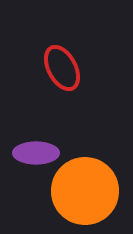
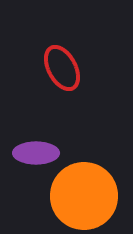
orange circle: moved 1 px left, 5 px down
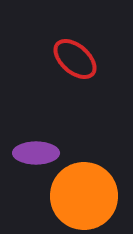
red ellipse: moved 13 px right, 9 px up; rotated 21 degrees counterclockwise
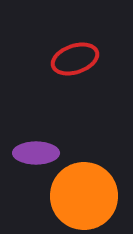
red ellipse: rotated 60 degrees counterclockwise
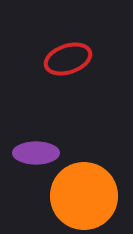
red ellipse: moved 7 px left
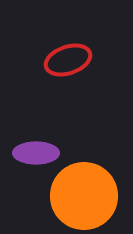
red ellipse: moved 1 px down
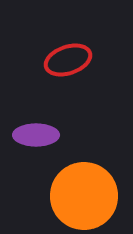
purple ellipse: moved 18 px up
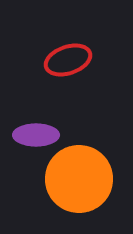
orange circle: moved 5 px left, 17 px up
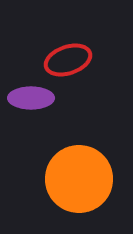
purple ellipse: moved 5 px left, 37 px up
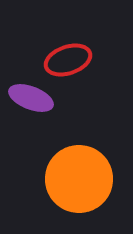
purple ellipse: rotated 21 degrees clockwise
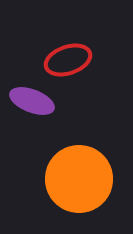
purple ellipse: moved 1 px right, 3 px down
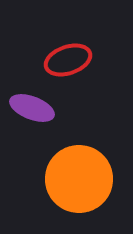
purple ellipse: moved 7 px down
